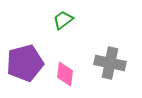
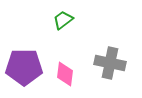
purple pentagon: moved 1 px left, 4 px down; rotated 15 degrees clockwise
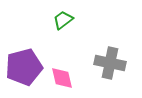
purple pentagon: rotated 15 degrees counterclockwise
pink diamond: moved 3 px left, 4 px down; rotated 20 degrees counterclockwise
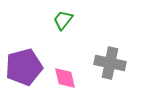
green trapezoid: rotated 15 degrees counterclockwise
pink diamond: moved 3 px right
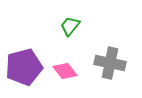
green trapezoid: moved 7 px right, 6 px down
pink diamond: moved 7 px up; rotated 25 degrees counterclockwise
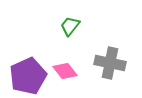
purple pentagon: moved 4 px right, 9 px down; rotated 9 degrees counterclockwise
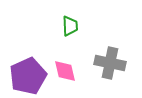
green trapezoid: rotated 140 degrees clockwise
pink diamond: rotated 25 degrees clockwise
